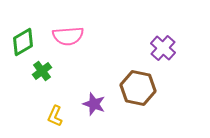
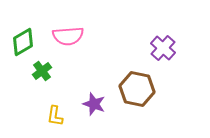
brown hexagon: moved 1 px left, 1 px down
yellow L-shape: rotated 15 degrees counterclockwise
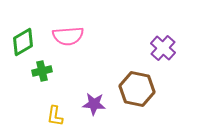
green cross: rotated 24 degrees clockwise
purple star: rotated 15 degrees counterclockwise
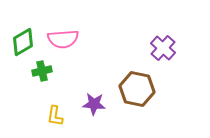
pink semicircle: moved 5 px left, 3 px down
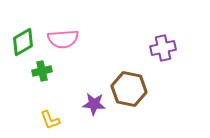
purple cross: rotated 35 degrees clockwise
brown hexagon: moved 8 px left
yellow L-shape: moved 5 px left, 4 px down; rotated 30 degrees counterclockwise
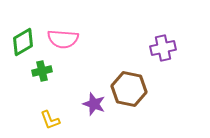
pink semicircle: rotated 8 degrees clockwise
purple star: rotated 15 degrees clockwise
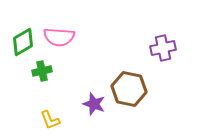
pink semicircle: moved 4 px left, 2 px up
